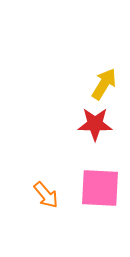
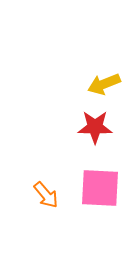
yellow arrow: rotated 144 degrees counterclockwise
red star: moved 3 px down
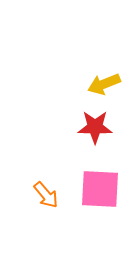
pink square: moved 1 px down
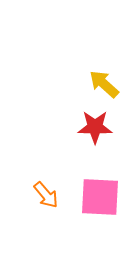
yellow arrow: rotated 64 degrees clockwise
pink square: moved 8 px down
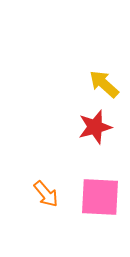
red star: rotated 16 degrees counterclockwise
orange arrow: moved 1 px up
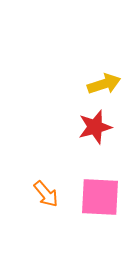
yellow arrow: rotated 120 degrees clockwise
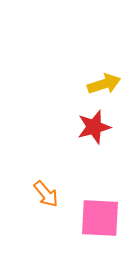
red star: moved 1 px left
pink square: moved 21 px down
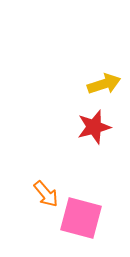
pink square: moved 19 px left; rotated 12 degrees clockwise
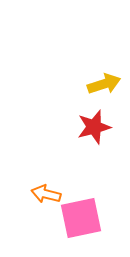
orange arrow: rotated 144 degrees clockwise
pink square: rotated 27 degrees counterclockwise
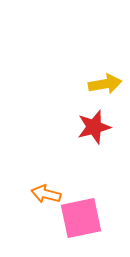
yellow arrow: moved 1 px right; rotated 8 degrees clockwise
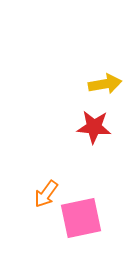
red star: rotated 20 degrees clockwise
orange arrow: rotated 68 degrees counterclockwise
